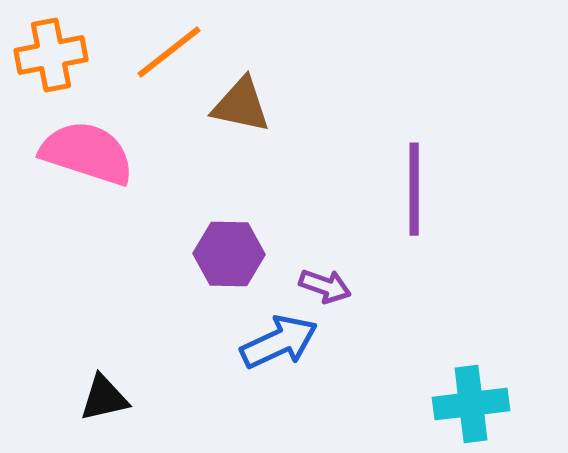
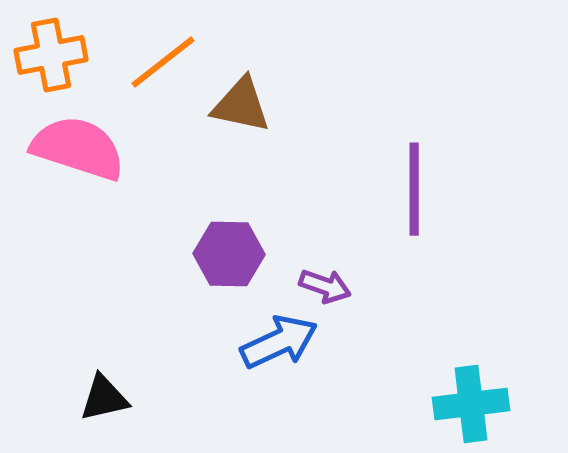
orange line: moved 6 px left, 10 px down
pink semicircle: moved 9 px left, 5 px up
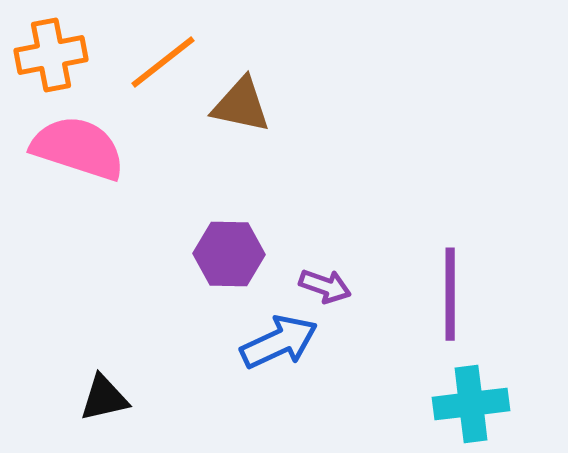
purple line: moved 36 px right, 105 px down
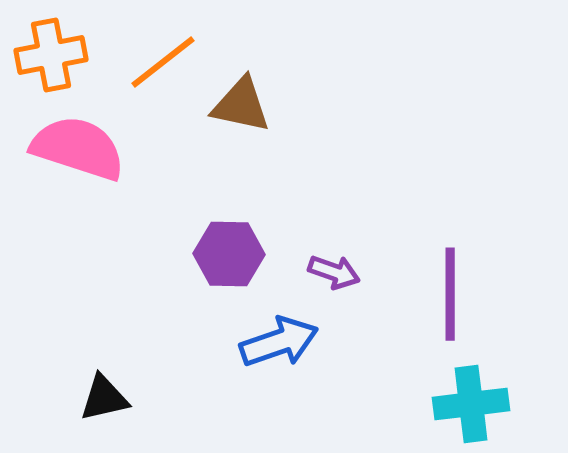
purple arrow: moved 9 px right, 14 px up
blue arrow: rotated 6 degrees clockwise
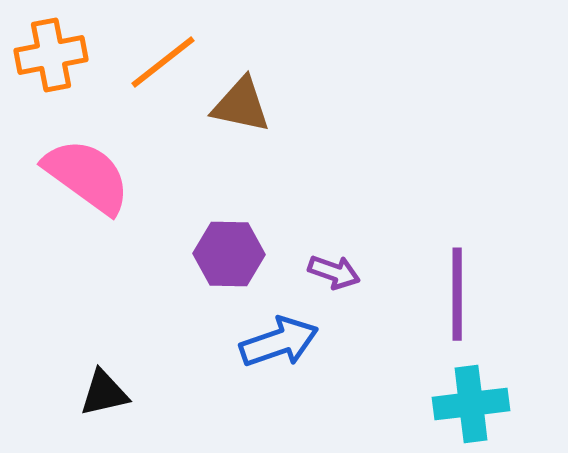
pink semicircle: moved 9 px right, 28 px down; rotated 18 degrees clockwise
purple line: moved 7 px right
black triangle: moved 5 px up
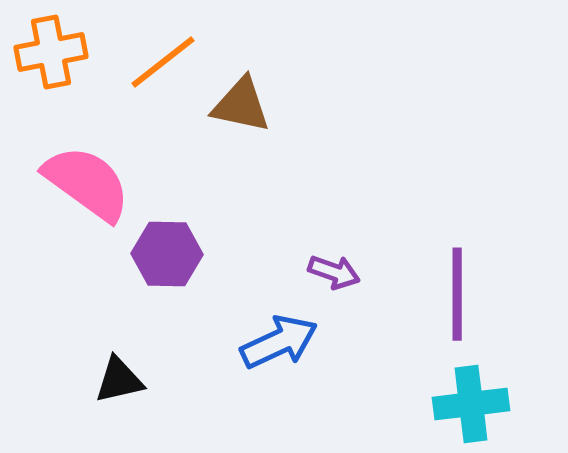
orange cross: moved 3 px up
pink semicircle: moved 7 px down
purple hexagon: moved 62 px left
blue arrow: rotated 6 degrees counterclockwise
black triangle: moved 15 px right, 13 px up
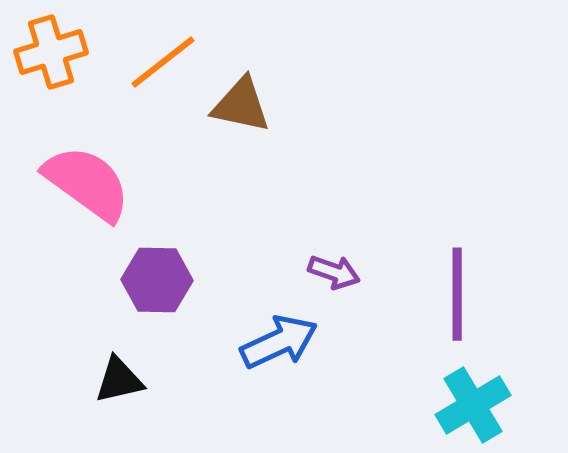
orange cross: rotated 6 degrees counterclockwise
purple hexagon: moved 10 px left, 26 px down
cyan cross: moved 2 px right, 1 px down; rotated 24 degrees counterclockwise
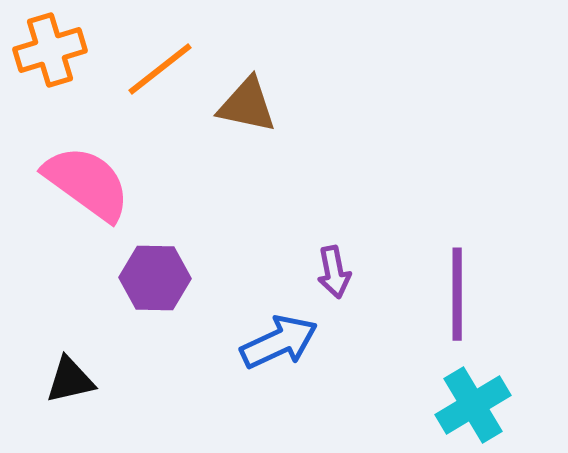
orange cross: moved 1 px left, 2 px up
orange line: moved 3 px left, 7 px down
brown triangle: moved 6 px right
purple arrow: rotated 60 degrees clockwise
purple hexagon: moved 2 px left, 2 px up
black triangle: moved 49 px left
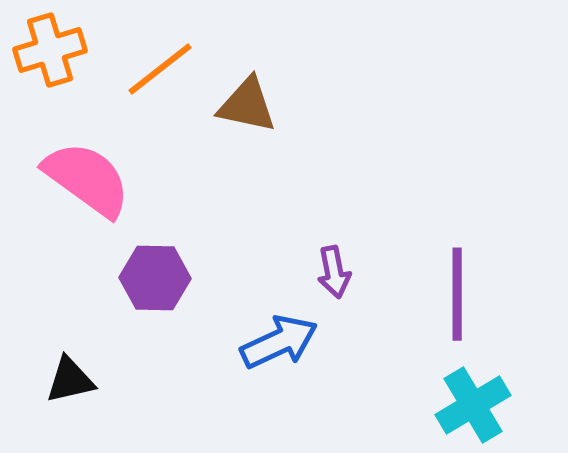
pink semicircle: moved 4 px up
